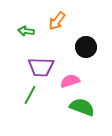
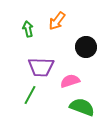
green arrow: moved 2 px right, 2 px up; rotated 70 degrees clockwise
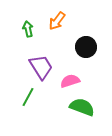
purple trapezoid: rotated 124 degrees counterclockwise
green line: moved 2 px left, 2 px down
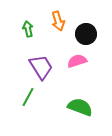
orange arrow: moved 1 px right; rotated 54 degrees counterclockwise
black circle: moved 13 px up
pink semicircle: moved 7 px right, 20 px up
green semicircle: moved 2 px left
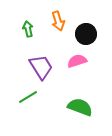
green line: rotated 30 degrees clockwise
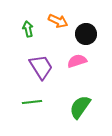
orange arrow: rotated 48 degrees counterclockwise
green line: moved 4 px right, 5 px down; rotated 24 degrees clockwise
green semicircle: rotated 75 degrees counterclockwise
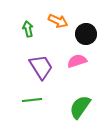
green line: moved 2 px up
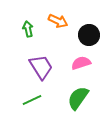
black circle: moved 3 px right, 1 px down
pink semicircle: moved 4 px right, 2 px down
green line: rotated 18 degrees counterclockwise
green semicircle: moved 2 px left, 9 px up
